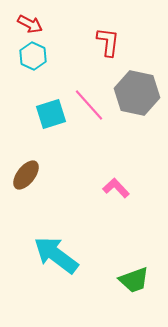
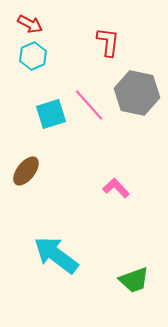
cyan hexagon: rotated 12 degrees clockwise
brown ellipse: moved 4 px up
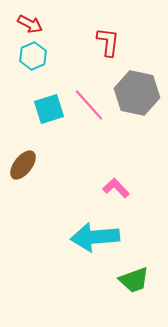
cyan square: moved 2 px left, 5 px up
brown ellipse: moved 3 px left, 6 px up
cyan arrow: moved 39 px right, 18 px up; rotated 42 degrees counterclockwise
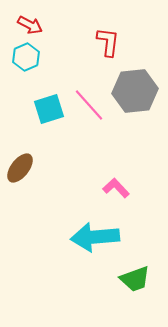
red arrow: moved 1 px down
cyan hexagon: moved 7 px left, 1 px down
gray hexagon: moved 2 px left, 2 px up; rotated 18 degrees counterclockwise
brown ellipse: moved 3 px left, 3 px down
green trapezoid: moved 1 px right, 1 px up
